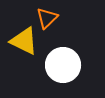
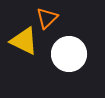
white circle: moved 6 px right, 11 px up
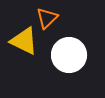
white circle: moved 1 px down
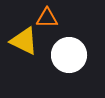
orange triangle: rotated 45 degrees clockwise
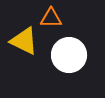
orange triangle: moved 4 px right
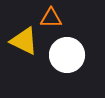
white circle: moved 2 px left
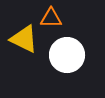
yellow triangle: moved 2 px up
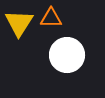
yellow triangle: moved 5 px left, 16 px up; rotated 36 degrees clockwise
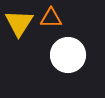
white circle: moved 1 px right
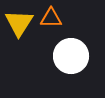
white circle: moved 3 px right, 1 px down
